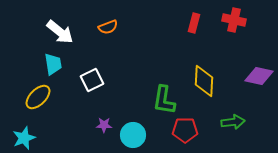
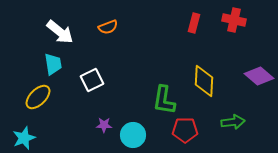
purple diamond: rotated 28 degrees clockwise
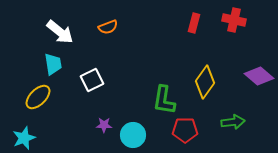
yellow diamond: moved 1 px right, 1 px down; rotated 32 degrees clockwise
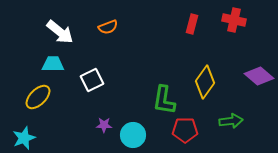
red rectangle: moved 2 px left, 1 px down
cyan trapezoid: rotated 80 degrees counterclockwise
green arrow: moved 2 px left, 1 px up
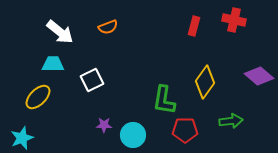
red rectangle: moved 2 px right, 2 px down
cyan star: moved 2 px left
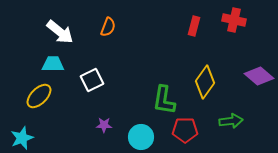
orange semicircle: rotated 48 degrees counterclockwise
yellow ellipse: moved 1 px right, 1 px up
cyan circle: moved 8 px right, 2 px down
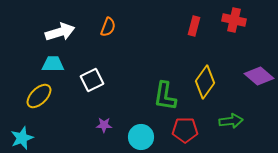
white arrow: rotated 56 degrees counterclockwise
green L-shape: moved 1 px right, 4 px up
